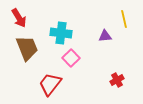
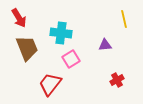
purple triangle: moved 9 px down
pink square: moved 1 px down; rotated 12 degrees clockwise
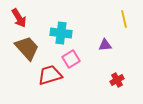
brown trapezoid: rotated 20 degrees counterclockwise
red trapezoid: moved 9 px up; rotated 35 degrees clockwise
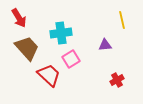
yellow line: moved 2 px left, 1 px down
cyan cross: rotated 15 degrees counterclockwise
red trapezoid: moved 1 px left; rotated 60 degrees clockwise
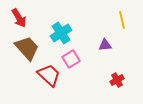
cyan cross: rotated 25 degrees counterclockwise
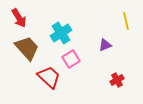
yellow line: moved 4 px right, 1 px down
purple triangle: rotated 16 degrees counterclockwise
red trapezoid: moved 2 px down
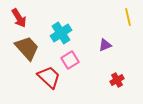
yellow line: moved 2 px right, 4 px up
pink square: moved 1 px left, 1 px down
